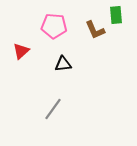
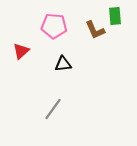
green rectangle: moved 1 px left, 1 px down
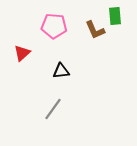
red triangle: moved 1 px right, 2 px down
black triangle: moved 2 px left, 7 px down
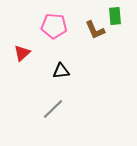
gray line: rotated 10 degrees clockwise
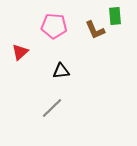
red triangle: moved 2 px left, 1 px up
gray line: moved 1 px left, 1 px up
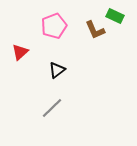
green rectangle: rotated 60 degrees counterclockwise
pink pentagon: rotated 25 degrees counterclockwise
black triangle: moved 4 px left, 1 px up; rotated 30 degrees counterclockwise
